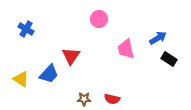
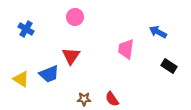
pink circle: moved 24 px left, 2 px up
blue arrow: moved 6 px up; rotated 120 degrees counterclockwise
pink trapezoid: rotated 20 degrees clockwise
black rectangle: moved 7 px down
blue trapezoid: rotated 25 degrees clockwise
red semicircle: rotated 42 degrees clockwise
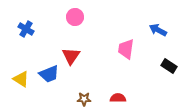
blue arrow: moved 2 px up
red semicircle: moved 6 px right, 1 px up; rotated 126 degrees clockwise
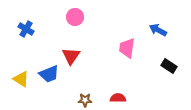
pink trapezoid: moved 1 px right, 1 px up
brown star: moved 1 px right, 1 px down
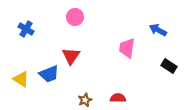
brown star: rotated 24 degrees counterclockwise
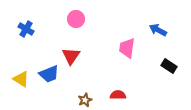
pink circle: moved 1 px right, 2 px down
red semicircle: moved 3 px up
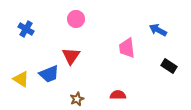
pink trapezoid: rotated 15 degrees counterclockwise
brown star: moved 8 px left, 1 px up
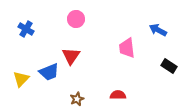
blue trapezoid: moved 2 px up
yellow triangle: rotated 42 degrees clockwise
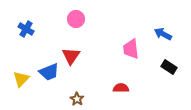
blue arrow: moved 5 px right, 4 px down
pink trapezoid: moved 4 px right, 1 px down
black rectangle: moved 1 px down
red semicircle: moved 3 px right, 7 px up
brown star: rotated 16 degrees counterclockwise
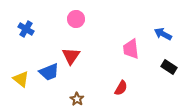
yellow triangle: rotated 36 degrees counterclockwise
red semicircle: rotated 119 degrees clockwise
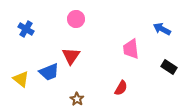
blue arrow: moved 1 px left, 5 px up
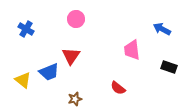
pink trapezoid: moved 1 px right, 1 px down
black rectangle: rotated 14 degrees counterclockwise
yellow triangle: moved 2 px right, 1 px down
red semicircle: moved 3 px left; rotated 98 degrees clockwise
brown star: moved 2 px left; rotated 24 degrees clockwise
